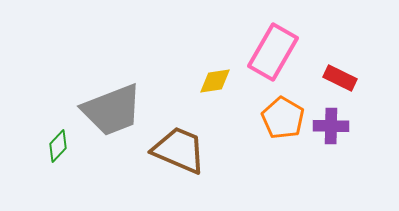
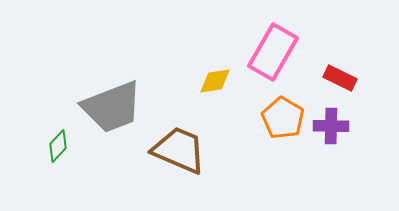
gray trapezoid: moved 3 px up
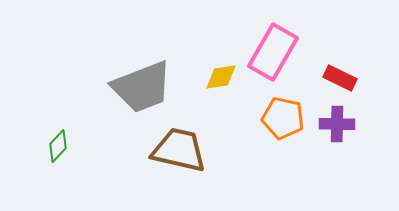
yellow diamond: moved 6 px right, 4 px up
gray trapezoid: moved 30 px right, 20 px up
orange pentagon: rotated 18 degrees counterclockwise
purple cross: moved 6 px right, 2 px up
brown trapezoid: rotated 10 degrees counterclockwise
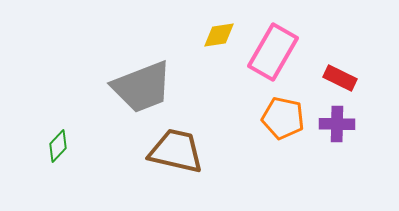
yellow diamond: moved 2 px left, 42 px up
brown trapezoid: moved 3 px left, 1 px down
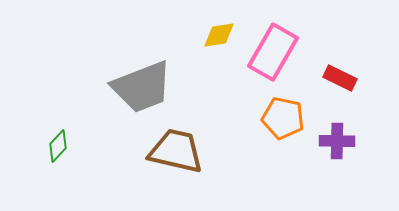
purple cross: moved 17 px down
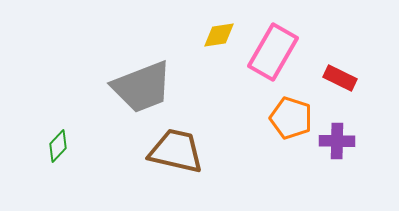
orange pentagon: moved 8 px right; rotated 6 degrees clockwise
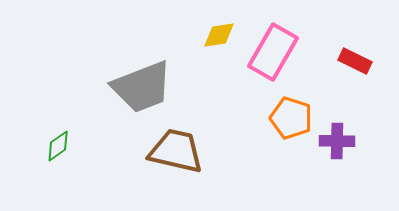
red rectangle: moved 15 px right, 17 px up
green diamond: rotated 12 degrees clockwise
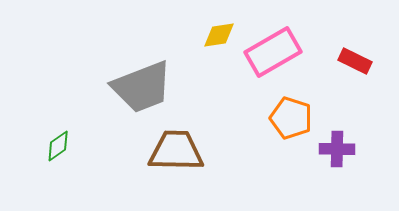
pink rectangle: rotated 30 degrees clockwise
purple cross: moved 8 px down
brown trapezoid: rotated 12 degrees counterclockwise
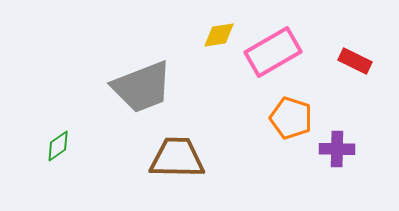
brown trapezoid: moved 1 px right, 7 px down
